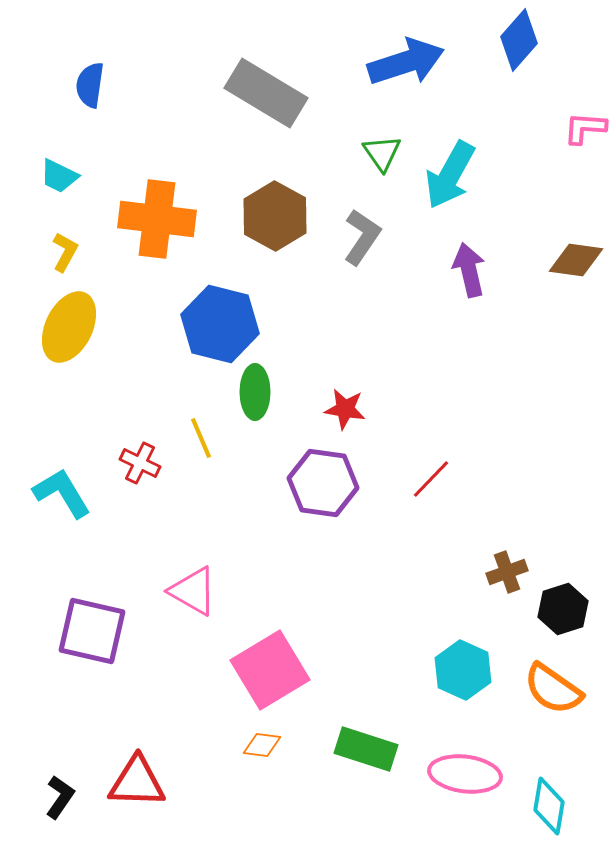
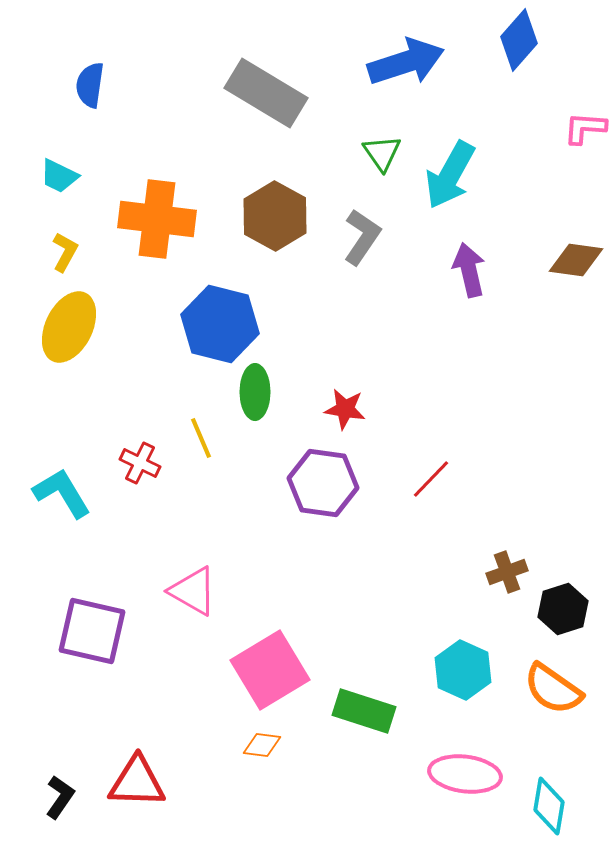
green rectangle: moved 2 px left, 38 px up
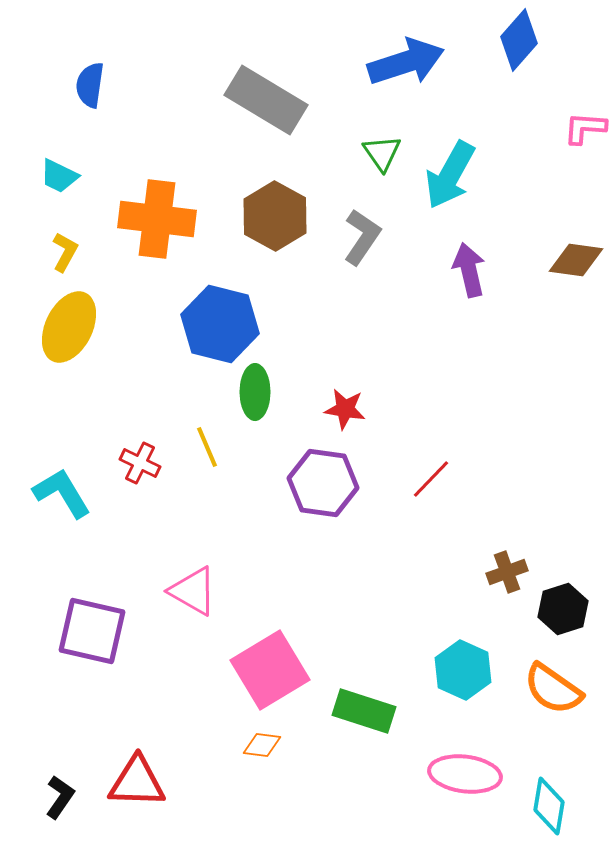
gray rectangle: moved 7 px down
yellow line: moved 6 px right, 9 px down
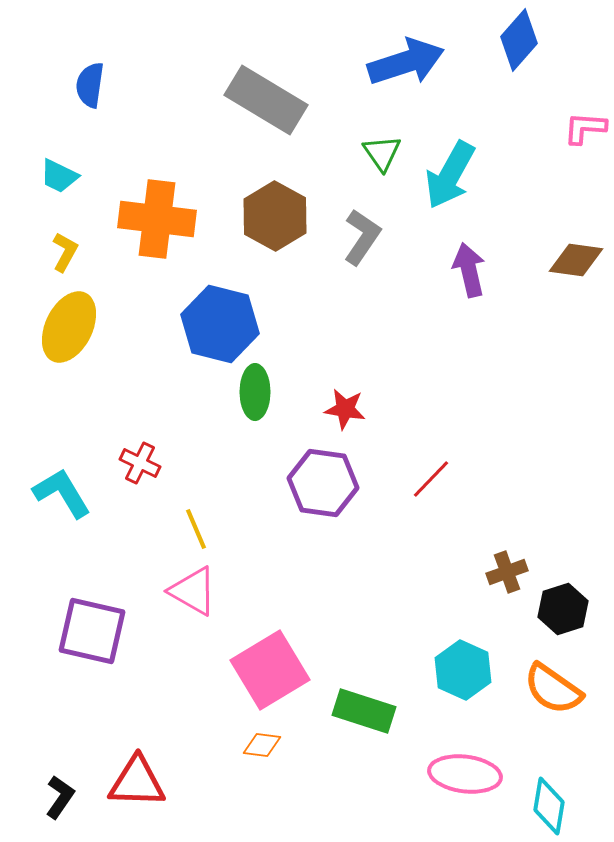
yellow line: moved 11 px left, 82 px down
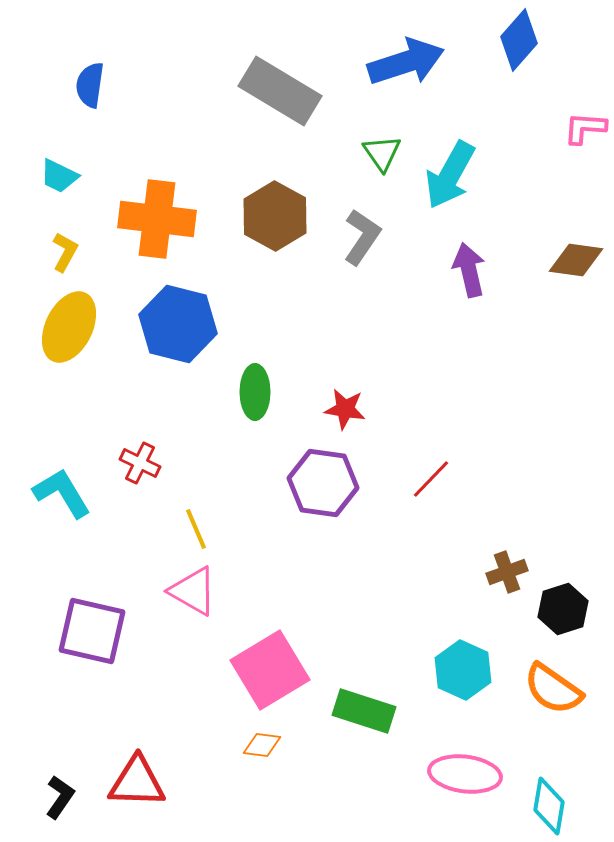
gray rectangle: moved 14 px right, 9 px up
blue hexagon: moved 42 px left
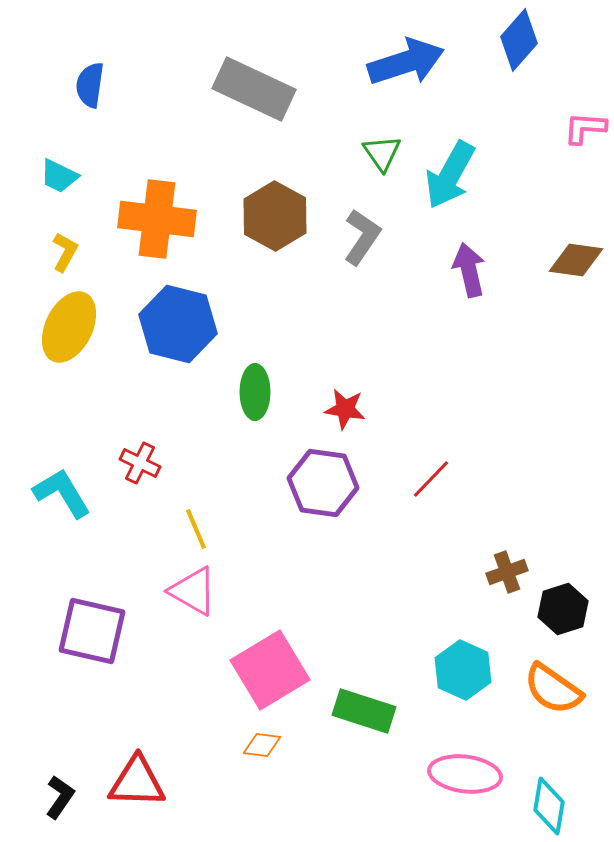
gray rectangle: moved 26 px left, 2 px up; rotated 6 degrees counterclockwise
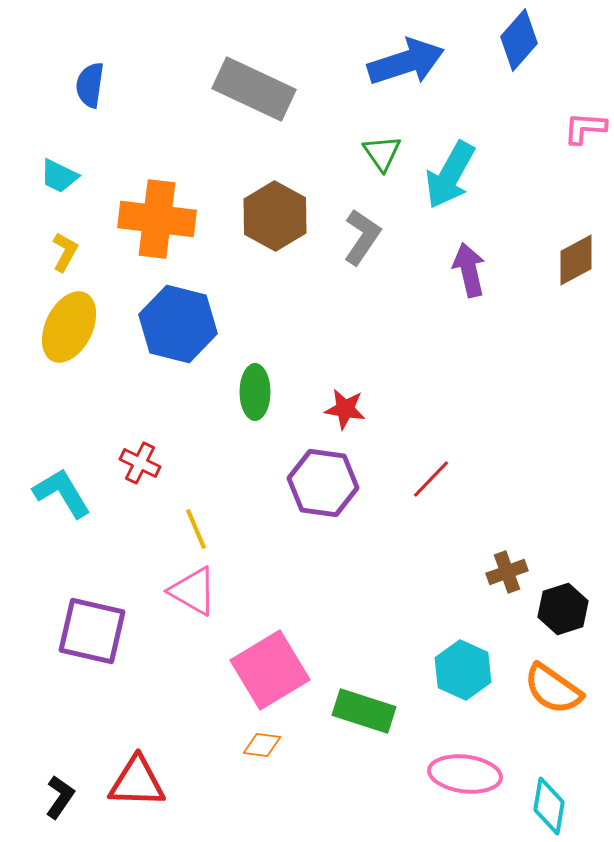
brown diamond: rotated 36 degrees counterclockwise
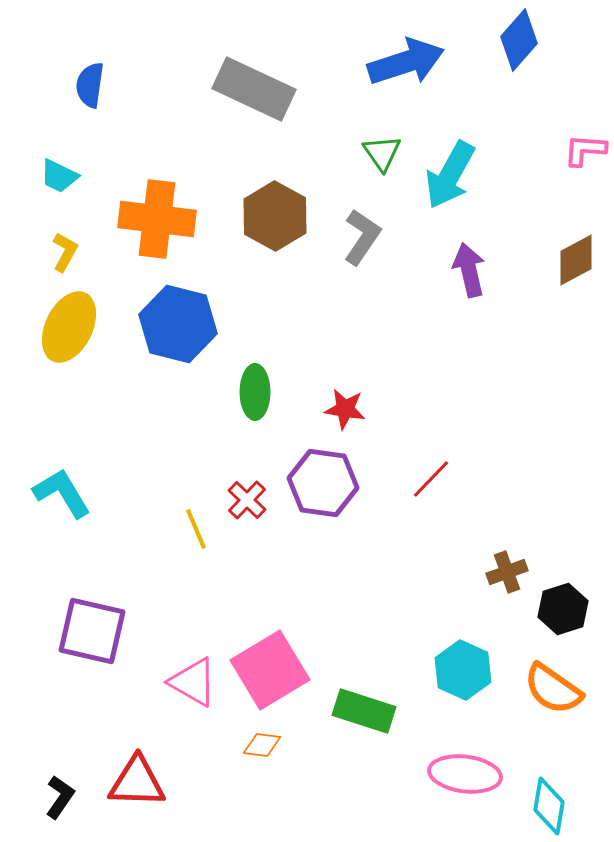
pink L-shape: moved 22 px down
red cross: moved 107 px right, 37 px down; rotated 18 degrees clockwise
pink triangle: moved 91 px down
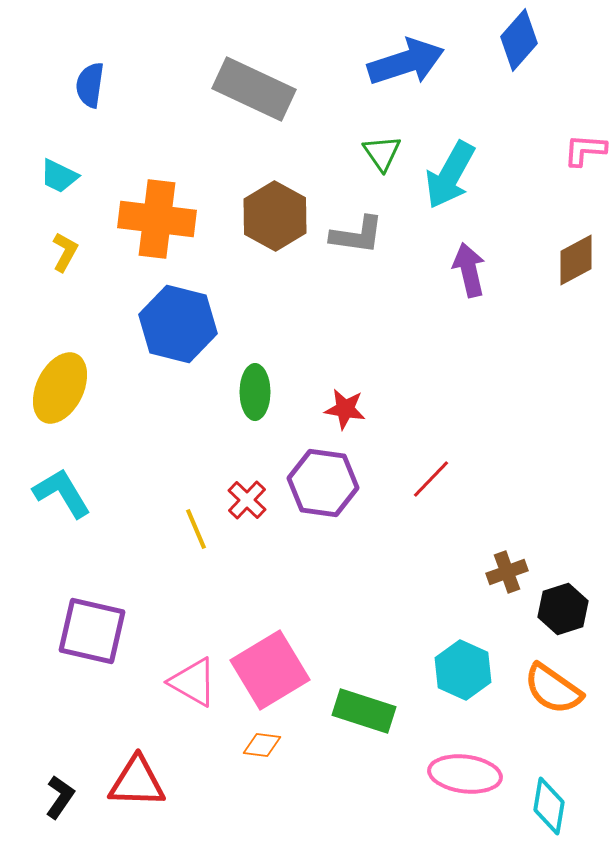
gray L-shape: moved 5 px left, 2 px up; rotated 64 degrees clockwise
yellow ellipse: moved 9 px left, 61 px down
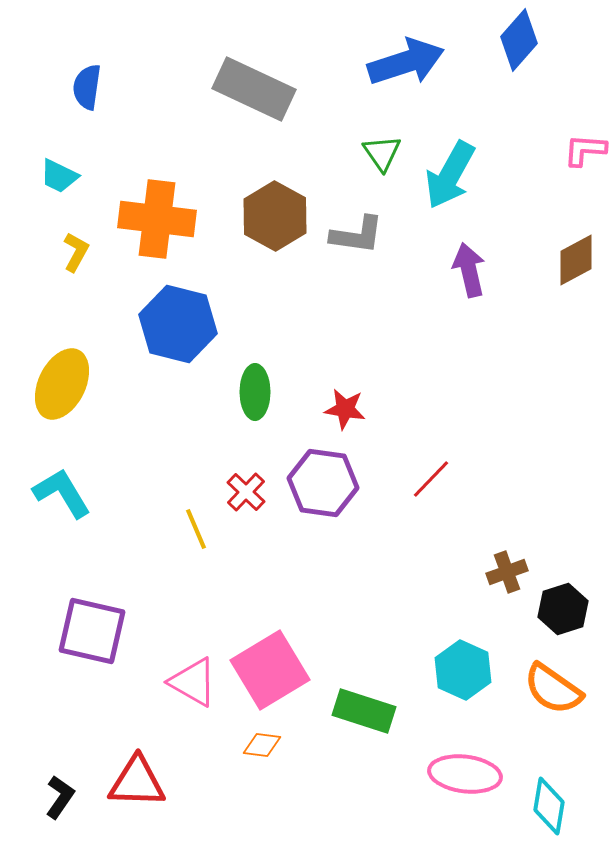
blue semicircle: moved 3 px left, 2 px down
yellow L-shape: moved 11 px right
yellow ellipse: moved 2 px right, 4 px up
red cross: moved 1 px left, 8 px up
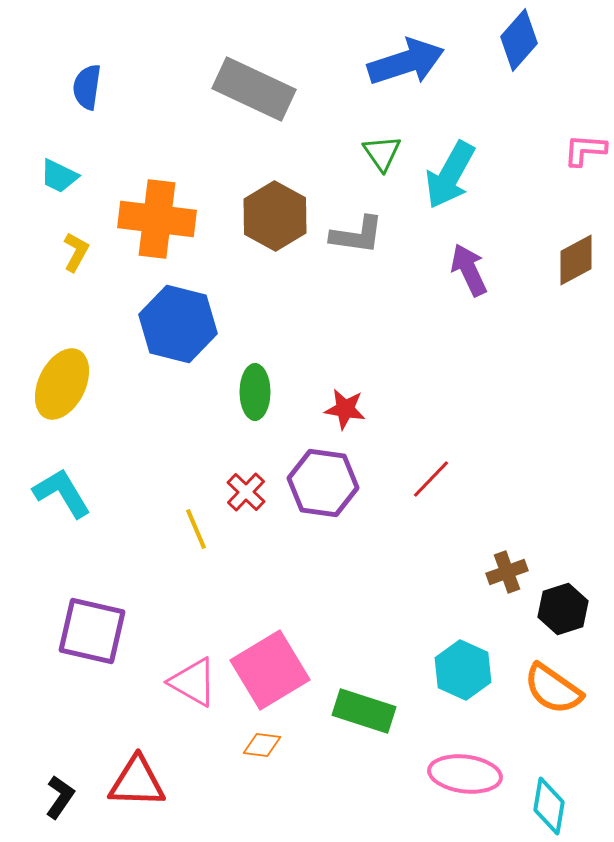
purple arrow: rotated 12 degrees counterclockwise
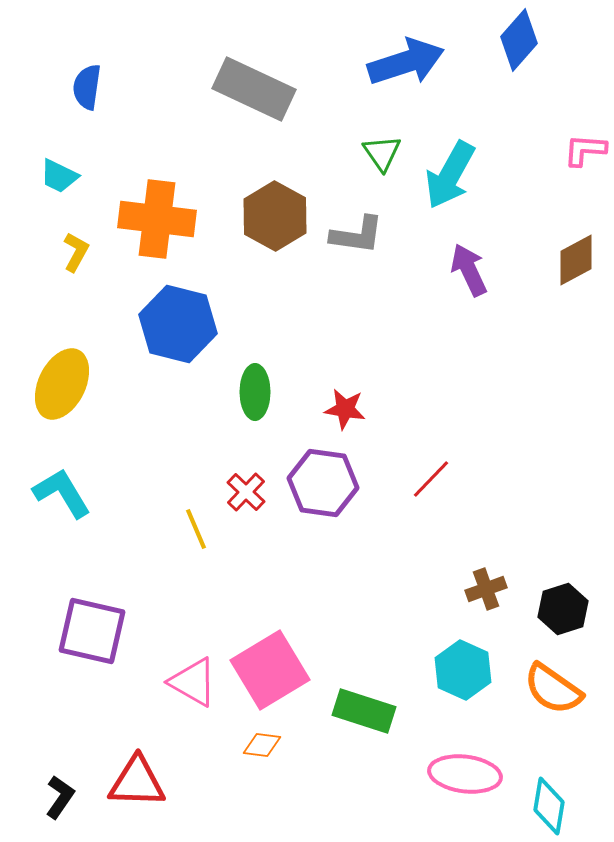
brown cross: moved 21 px left, 17 px down
